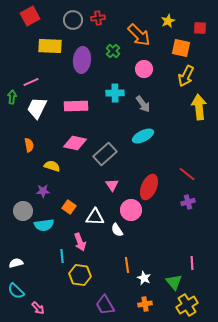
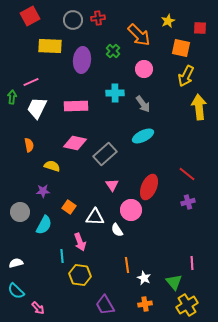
gray circle at (23, 211): moved 3 px left, 1 px down
cyan semicircle at (44, 225): rotated 54 degrees counterclockwise
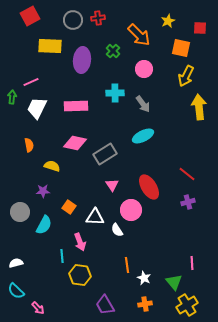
gray rectangle at (105, 154): rotated 10 degrees clockwise
red ellipse at (149, 187): rotated 55 degrees counterclockwise
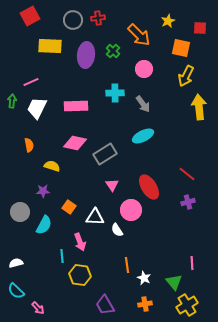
purple ellipse at (82, 60): moved 4 px right, 5 px up
green arrow at (12, 97): moved 4 px down
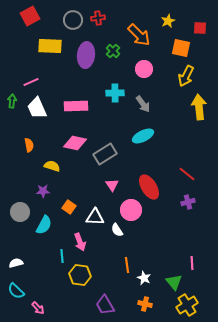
white trapezoid at (37, 108): rotated 50 degrees counterclockwise
orange cross at (145, 304): rotated 24 degrees clockwise
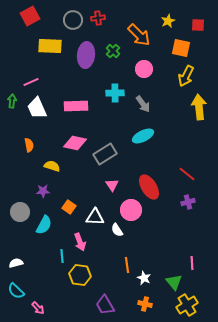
red square at (200, 28): moved 2 px left, 3 px up
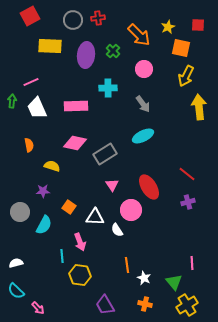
yellow star at (168, 21): moved 6 px down
cyan cross at (115, 93): moved 7 px left, 5 px up
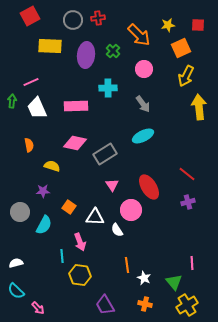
yellow star at (168, 27): moved 2 px up; rotated 16 degrees clockwise
orange square at (181, 48): rotated 36 degrees counterclockwise
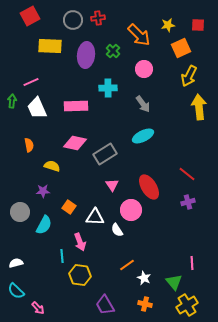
yellow arrow at (186, 76): moved 3 px right
orange line at (127, 265): rotated 63 degrees clockwise
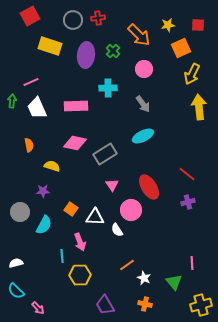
yellow rectangle at (50, 46): rotated 15 degrees clockwise
yellow arrow at (189, 76): moved 3 px right, 2 px up
orange square at (69, 207): moved 2 px right, 2 px down
yellow hexagon at (80, 275): rotated 10 degrees counterclockwise
yellow cross at (187, 305): moved 14 px right; rotated 15 degrees clockwise
